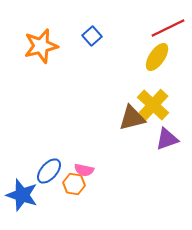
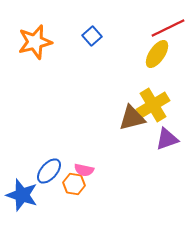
orange star: moved 6 px left, 4 px up
yellow ellipse: moved 3 px up
yellow cross: rotated 16 degrees clockwise
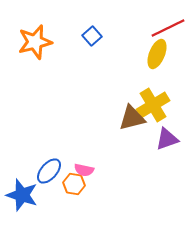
yellow ellipse: rotated 12 degrees counterclockwise
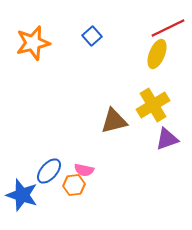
orange star: moved 2 px left, 1 px down
brown triangle: moved 18 px left, 3 px down
orange hexagon: moved 1 px down; rotated 15 degrees counterclockwise
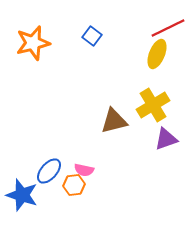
blue square: rotated 12 degrees counterclockwise
purple triangle: moved 1 px left
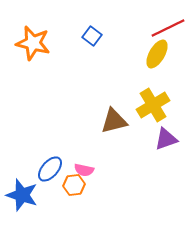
orange star: rotated 28 degrees clockwise
yellow ellipse: rotated 8 degrees clockwise
blue ellipse: moved 1 px right, 2 px up
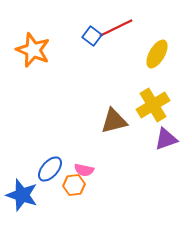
red line: moved 52 px left
orange star: moved 7 px down; rotated 8 degrees clockwise
